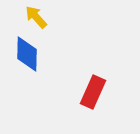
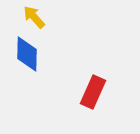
yellow arrow: moved 2 px left
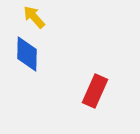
red rectangle: moved 2 px right, 1 px up
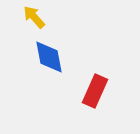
blue diamond: moved 22 px right, 3 px down; rotated 12 degrees counterclockwise
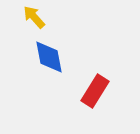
red rectangle: rotated 8 degrees clockwise
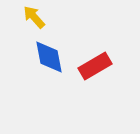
red rectangle: moved 25 px up; rotated 28 degrees clockwise
